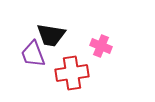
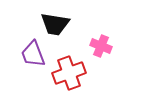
black trapezoid: moved 4 px right, 11 px up
red cross: moved 3 px left; rotated 12 degrees counterclockwise
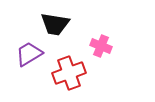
purple trapezoid: moved 4 px left; rotated 80 degrees clockwise
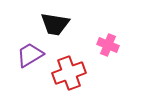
pink cross: moved 7 px right, 1 px up
purple trapezoid: moved 1 px right, 1 px down
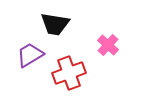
pink cross: rotated 20 degrees clockwise
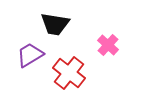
red cross: rotated 32 degrees counterclockwise
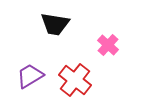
purple trapezoid: moved 21 px down
red cross: moved 6 px right, 7 px down
